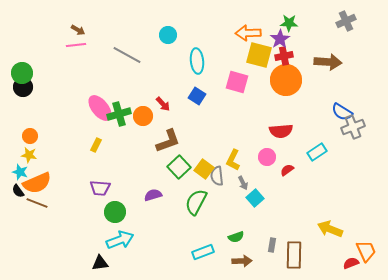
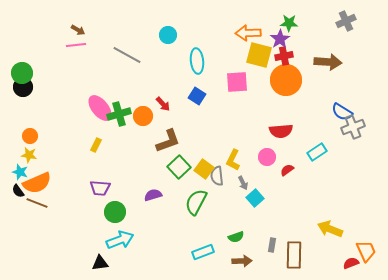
pink square at (237, 82): rotated 20 degrees counterclockwise
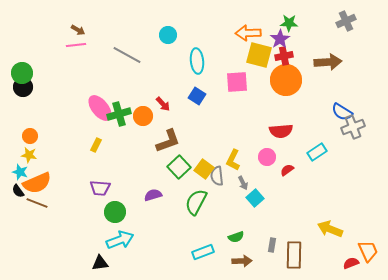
brown arrow at (328, 62): rotated 8 degrees counterclockwise
orange trapezoid at (366, 251): moved 2 px right
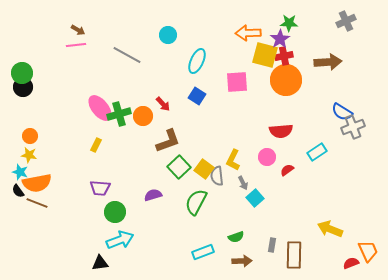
yellow square at (259, 55): moved 6 px right
cyan ellipse at (197, 61): rotated 30 degrees clockwise
orange semicircle at (37, 183): rotated 12 degrees clockwise
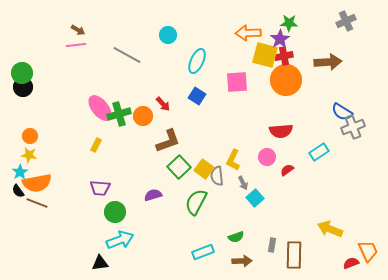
cyan rectangle at (317, 152): moved 2 px right
cyan star at (20, 172): rotated 21 degrees clockwise
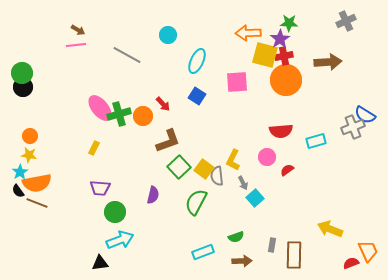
blue semicircle at (342, 112): moved 23 px right, 3 px down
yellow rectangle at (96, 145): moved 2 px left, 3 px down
cyan rectangle at (319, 152): moved 3 px left, 11 px up; rotated 18 degrees clockwise
purple semicircle at (153, 195): rotated 120 degrees clockwise
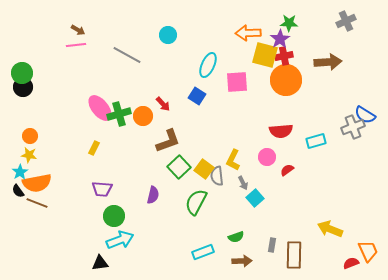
cyan ellipse at (197, 61): moved 11 px right, 4 px down
purple trapezoid at (100, 188): moved 2 px right, 1 px down
green circle at (115, 212): moved 1 px left, 4 px down
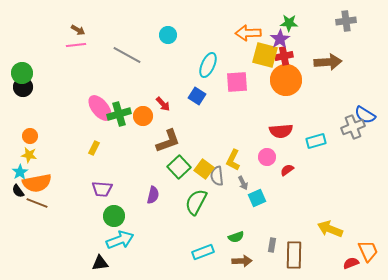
gray cross at (346, 21): rotated 18 degrees clockwise
cyan square at (255, 198): moved 2 px right; rotated 18 degrees clockwise
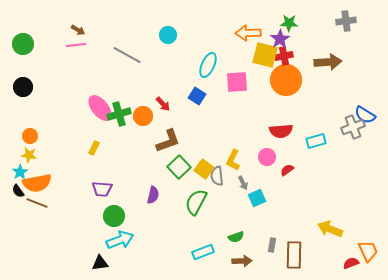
green circle at (22, 73): moved 1 px right, 29 px up
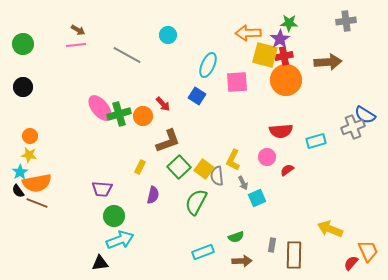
yellow rectangle at (94, 148): moved 46 px right, 19 px down
red semicircle at (351, 263): rotated 28 degrees counterclockwise
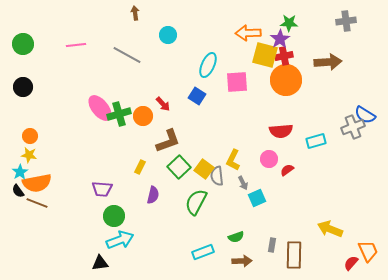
brown arrow at (78, 30): moved 57 px right, 17 px up; rotated 128 degrees counterclockwise
pink circle at (267, 157): moved 2 px right, 2 px down
